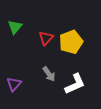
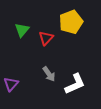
green triangle: moved 7 px right, 3 px down
yellow pentagon: moved 20 px up
purple triangle: moved 3 px left
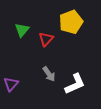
red triangle: moved 1 px down
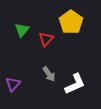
yellow pentagon: rotated 15 degrees counterclockwise
purple triangle: moved 2 px right
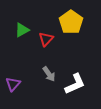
green triangle: rotated 21 degrees clockwise
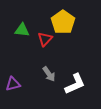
yellow pentagon: moved 8 px left
green triangle: rotated 35 degrees clockwise
red triangle: moved 1 px left
purple triangle: rotated 35 degrees clockwise
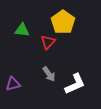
red triangle: moved 3 px right, 3 px down
